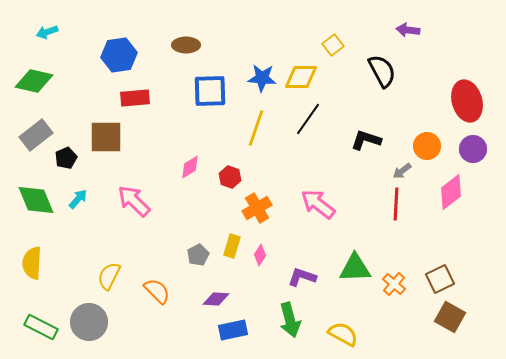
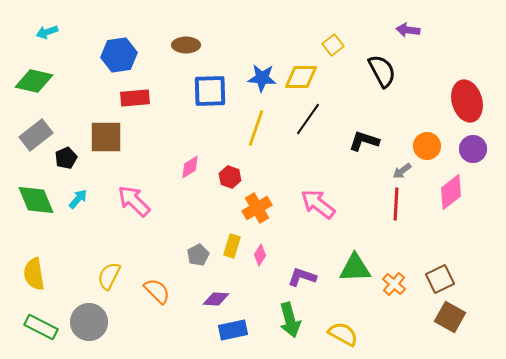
black L-shape at (366, 140): moved 2 px left, 1 px down
yellow semicircle at (32, 263): moved 2 px right, 11 px down; rotated 12 degrees counterclockwise
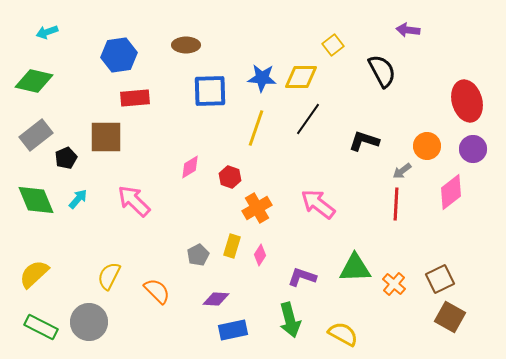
yellow semicircle at (34, 274): rotated 56 degrees clockwise
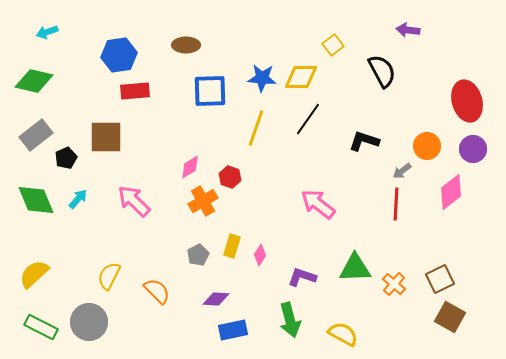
red rectangle at (135, 98): moved 7 px up
orange cross at (257, 208): moved 54 px left, 7 px up
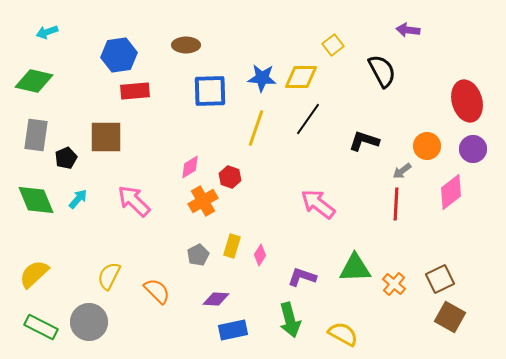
gray rectangle at (36, 135): rotated 44 degrees counterclockwise
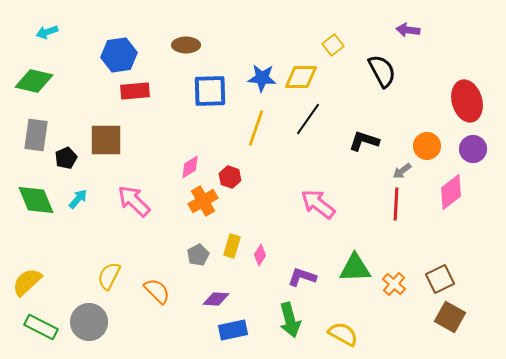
brown square at (106, 137): moved 3 px down
yellow semicircle at (34, 274): moved 7 px left, 8 px down
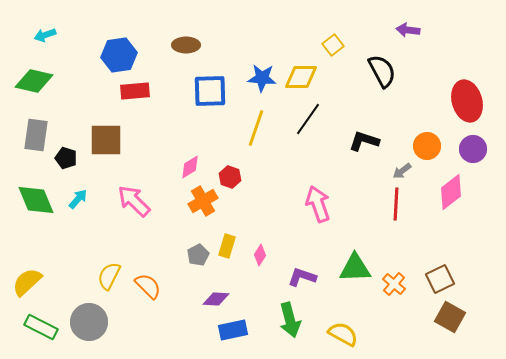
cyan arrow at (47, 32): moved 2 px left, 3 px down
black pentagon at (66, 158): rotated 30 degrees counterclockwise
pink arrow at (318, 204): rotated 33 degrees clockwise
yellow rectangle at (232, 246): moved 5 px left
orange semicircle at (157, 291): moved 9 px left, 5 px up
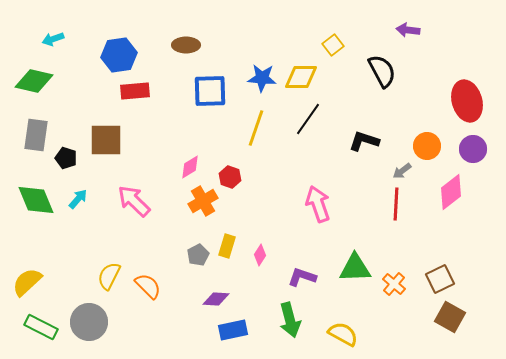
cyan arrow at (45, 35): moved 8 px right, 4 px down
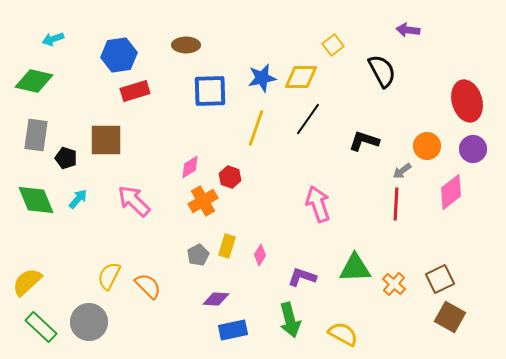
blue star at (262, 78): rotated 16 degrees counterclockwise
red rectangle at (135, 91): rotated 12 degrees counterclockwise
green rectangle at (41, 327): rotated 16 degrees clockwise
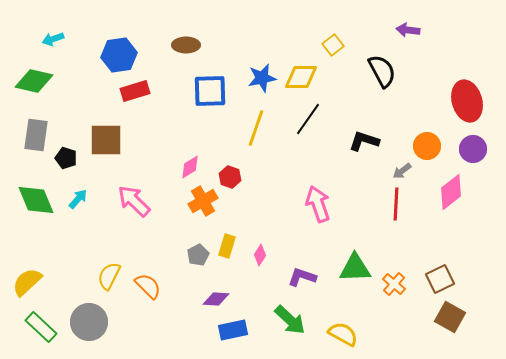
green arrow at (290, 320): rotated 32 degrees counterclockwise
